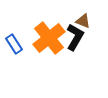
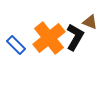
brown triangle: moved 7 px right, 1 px down
blue rectangle: moved 2 px right, 1 px down; rotated 12 degrees counterclockwise
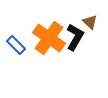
brown triangle: rotated 21 degrees clockwise
orange cross: rotated 16 degrees counterclockwise
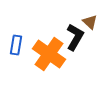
orange cross: moved 16 px down
blue rectangle: rotated 54 degrees clockwise
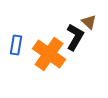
brown triangle: moved 1 px left
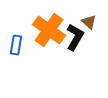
orange cross: moved 24 px up
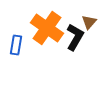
brown triangle: rotated 28 degrees clockwise
orange cross: moved 2 px left, 2 px up
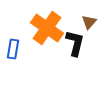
black L-shape: moved 6 px down; rotated 16 degrees counterclockwise
blue rectangle: moved 3 px left, 4 px down
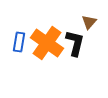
orange cross: moved 15 px down
blue rectangle: moved 6 px right, 7 px up
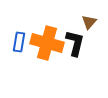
orange cross: rotated 20 degrees counterclockwise
